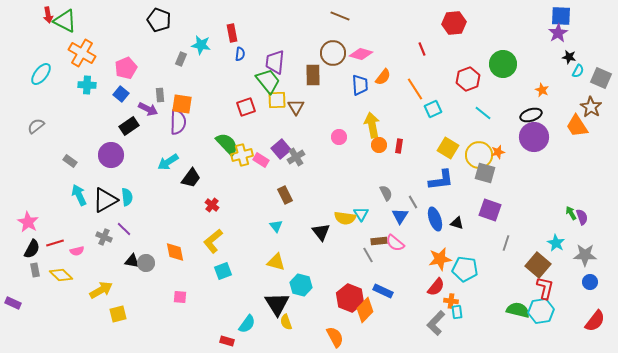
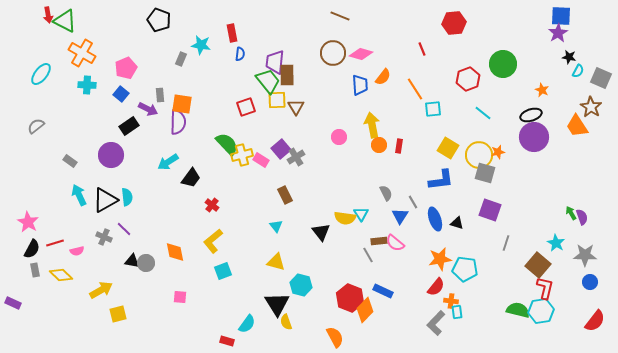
brown rectangle at (313, 75): moved 26 px left
cyan square at (433, 109): rotated 18 degrees clockwise
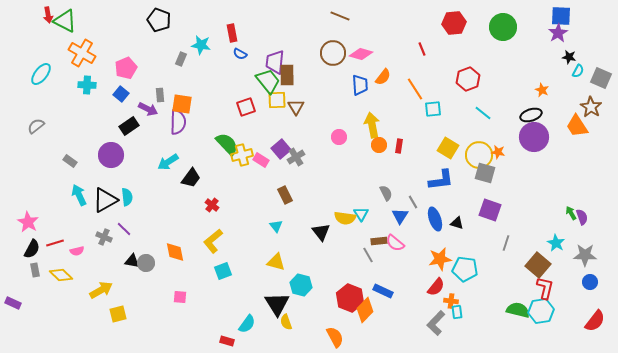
blue semicircle at (240, 54): rotated 112 degrees clockwise
green circle at (503, 64): moved 37 px up
orange star at (498, 152): rotated 24 degrees clockwise
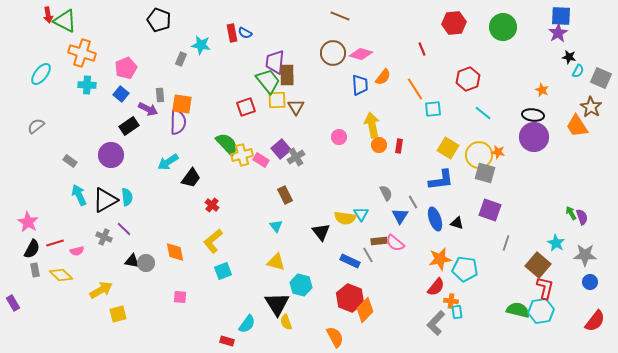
orange cross at (82, 53): rotated 12 degrees counterclockwise
blue semicircle at (240, 54): moved 5 px right, 21 px up
black ellipse at (531, 115): moved 2 px right; rotated 25 degrees clockwise
blue rectangle at (383, 291): moved 33 px left, 30 px up
purple rectangle at (13, 303): rotated 35 degrees clockwise
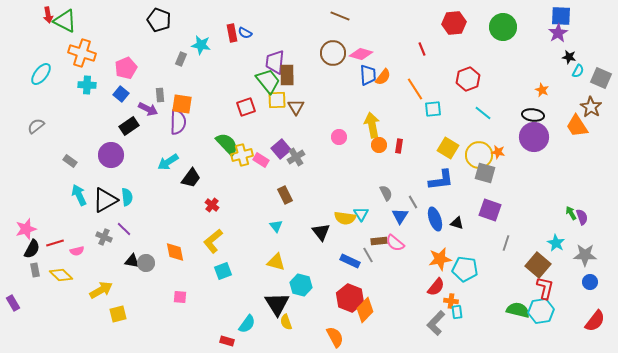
blue trapezoid at (360, 85): moved 8 px right, 10 px up
pink star at (28, 222): moved 2 px left, 7 px down; rotated 25 degrees clockwise
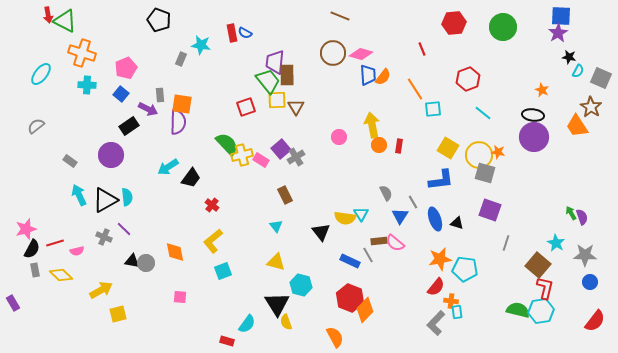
cyan arrow at (168, 162): moved 5 px down
